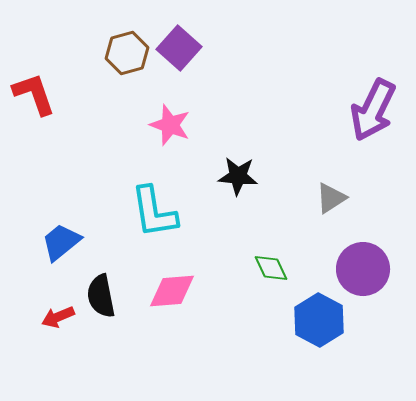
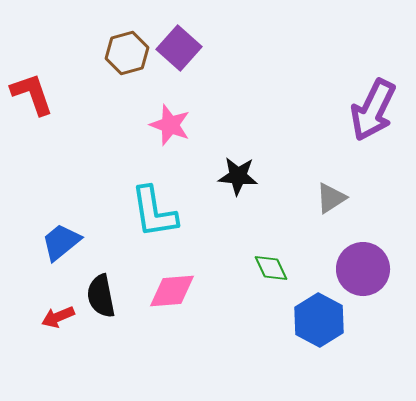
red L-shape: moved 2 px left
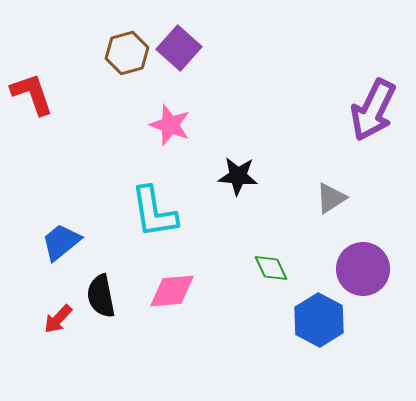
red arrow: moved 2 px down; rotated 24 degrees counterclockwise
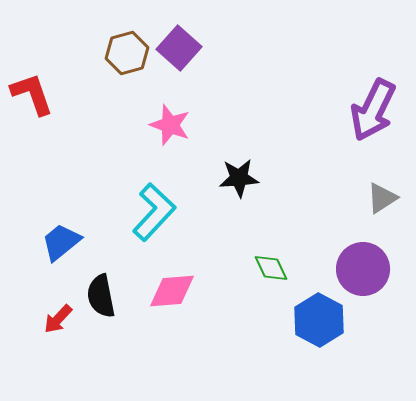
black star: moved 1 px right, 2 px down; rotated 9 degrees counterclockwise
gray triangle: moved 51 px right
cyan L-shape: rotated 128 degrees counterclockwise
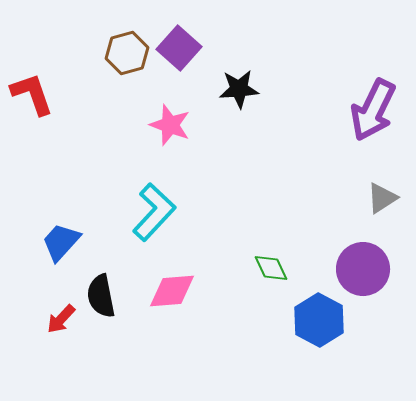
black star: moved 89 px up
blue trapezoid: rotated 9 degrees counterclockwise
red arrow: moved 3 px right
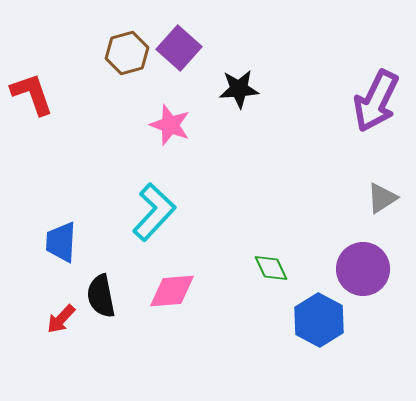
purple arrow: moved 3 px right, 9 px up
blue trapezoid: rotated 39 degrees counterclockwise
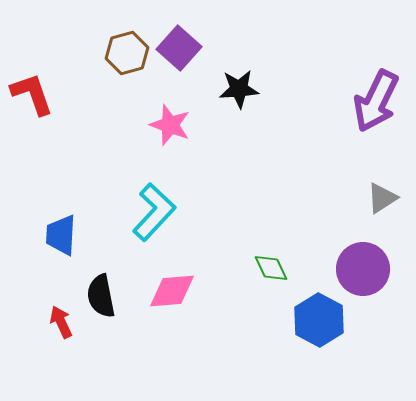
blue trapezoid: moved 7 px up
red arrow: moved 3 px down; rotated 112 degrees clockwise
